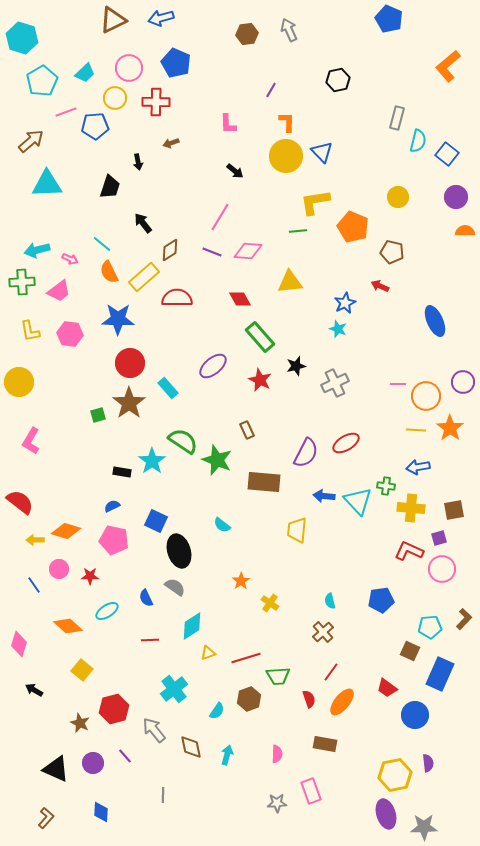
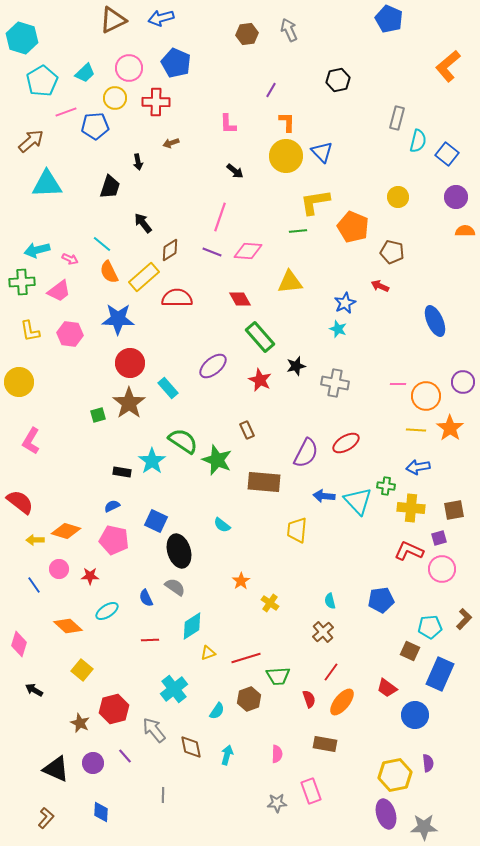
pink line at (220, 217): rotated 12 degrees counterclockwise
gray cross at (335, 383): rotated 36 degrees clockwise
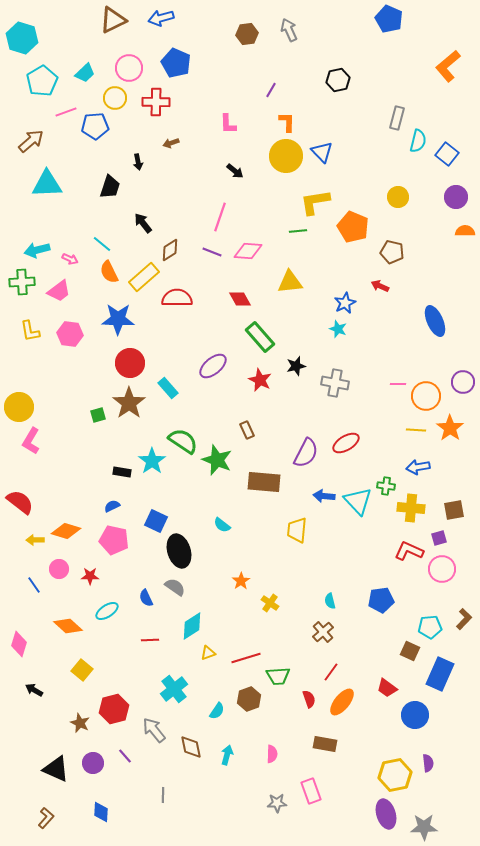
yellow circle at (19, 382): moved 25 px down
pink semicircle at (277, 754): moved 5 px left
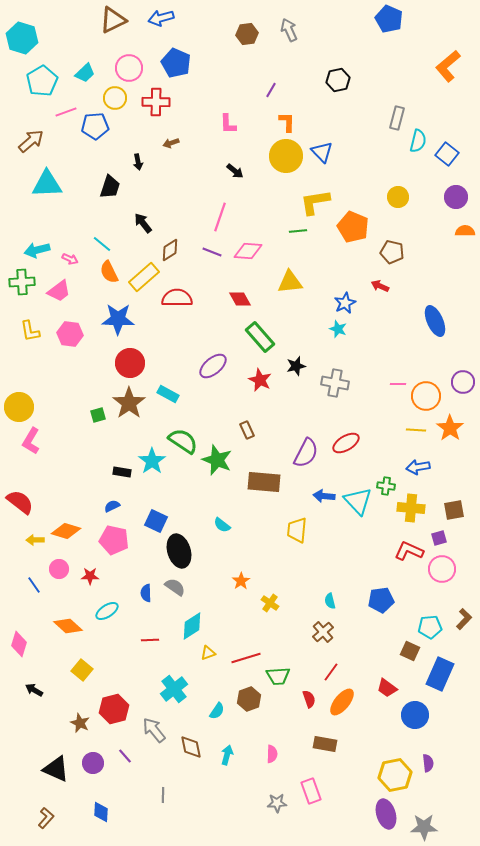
cyan rectangle at (168, 388): moved 6 px down; rotated 20 degrees counterclockwise
blue semicircle at (146, 598): moved 5 px up; rotated 24 degrees clockwise
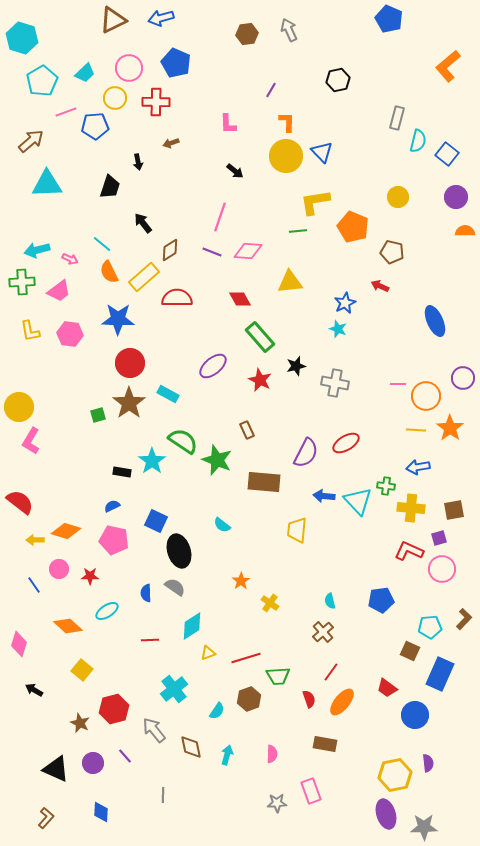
purple circle at (463, 382): moved 4 px up
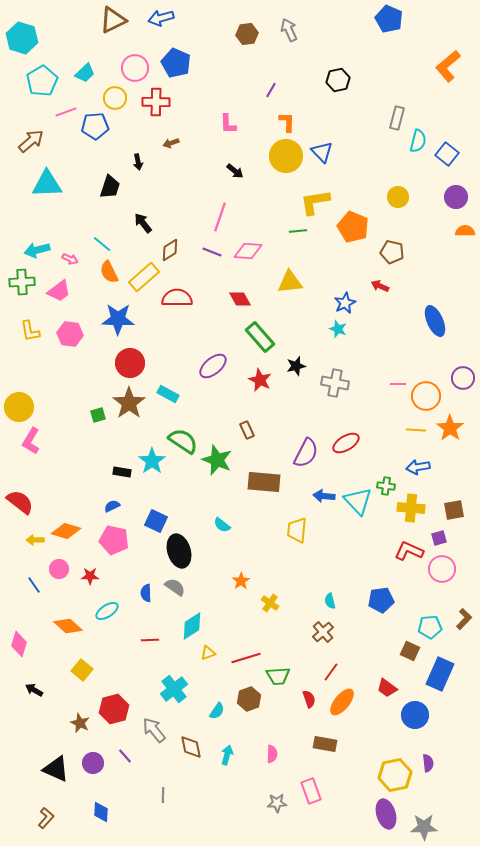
pink circle at (129, 68): moved 6 px right
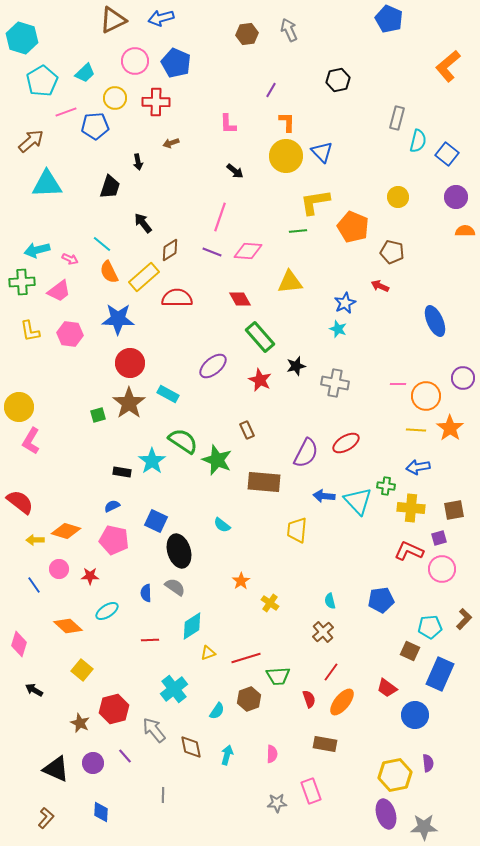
pink circle at (135, 68): moved 7 px up
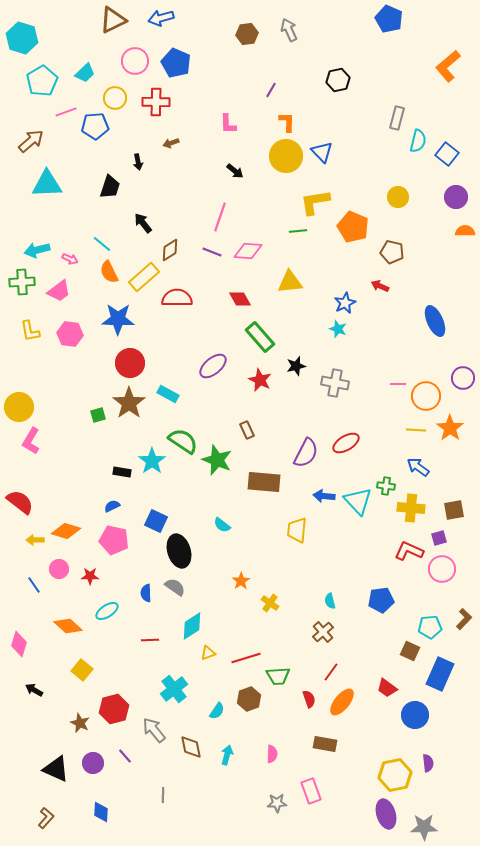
blue arrow at (418, 467): rotated 45 degrees clockwise
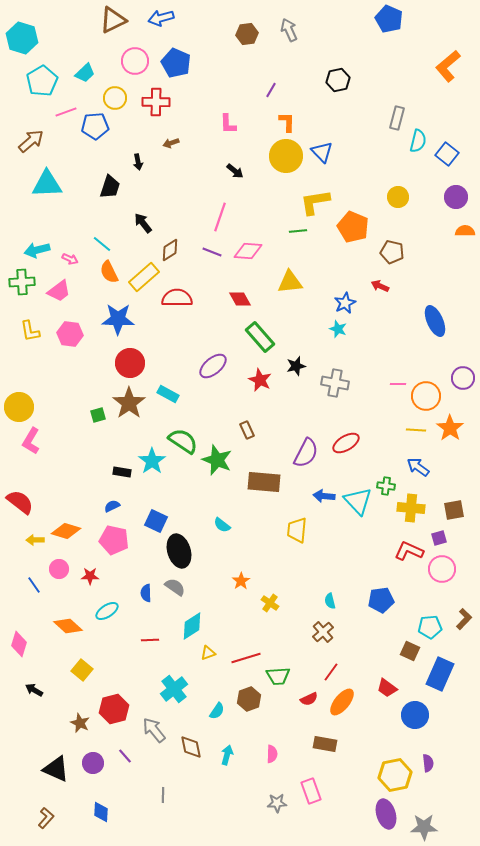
red semicircle at (309, 699): rotated 84 degrees clockwise
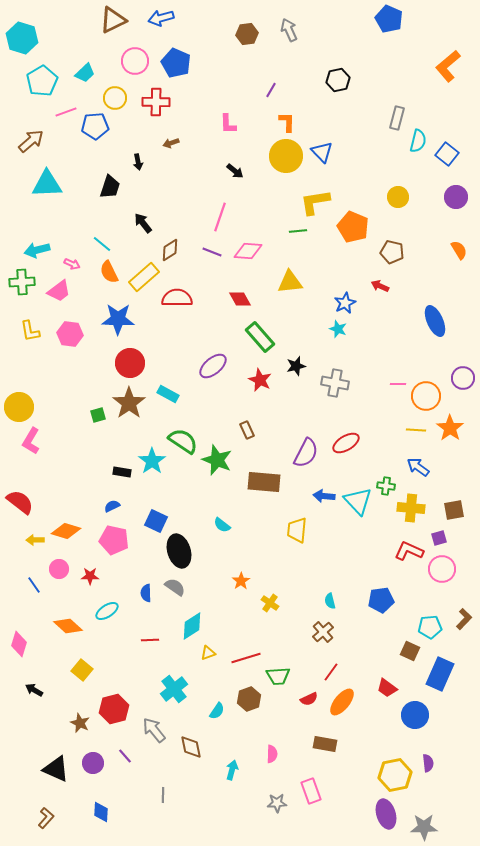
orange semicircle at (465, 231): moved 6 px left, 19 px down; rotated 60 degrees clockwise
pink arrow at (70, 259): moved 2 px right, 5 px down
cyan arrow at (227, 755): moved 5 px right, 15 px down
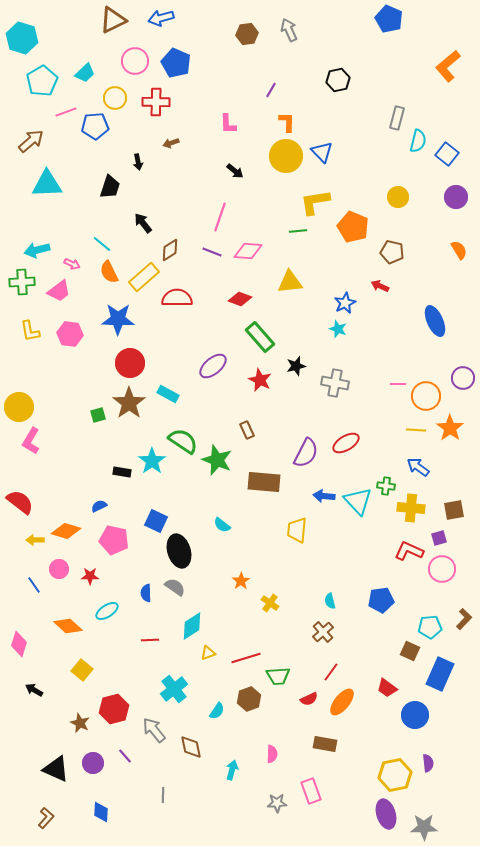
red diamond at (240, 299): rotated 40 degrees counterclockwise
blue semicircle at (112, 506): moved 13 px left
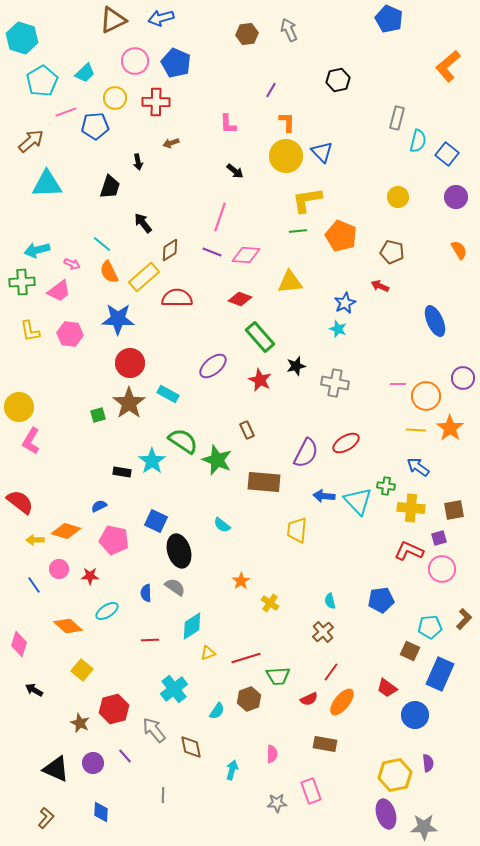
yellow L-shape at (315, 202): moved 8 px left, 2 px up
orange pentagon at (353, 227): moved 12 px left, 9 px down
pink diamond at (248, 251): moved 2 px left, 4 px down
